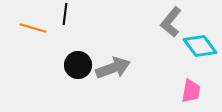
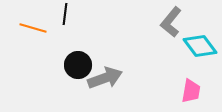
gray arrow: moved 8 px left, 10 px down
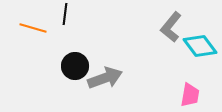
gray L-shape: moved 5 px down
black circle: moved 3 px left, 1 px down
pink trapezoid: moved 1 px left, 4 px down
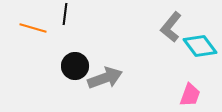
pink trapezoid: rotated 10 degrees clockwise
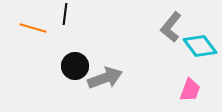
pink trapezoid: moved 5 px up
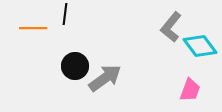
orange line: rotated 16 degrees counterclockwise
gray arrow: rotated 16 degrees counterclockwise
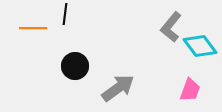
gray arrow: moved 13 px right, 10 px down
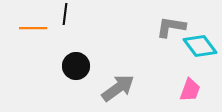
gray L-shape: rotated 60 degrees clockwise
black circle: moved 1 px right
